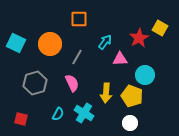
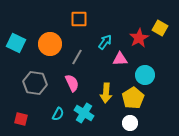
gray hexagon: rotated 25 degrees clockwise
yellow pentagon: moved 1 px right, 2 px down; rotated 20 degrees clockwise
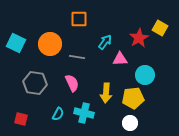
gray line: rotated 70 degrees clockwise
yellow pentagon: rotated 25 degrees clockwise
cyan cross: rotated 18 degrees counterclockwise
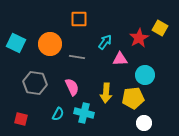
pink semicircle: moved 4 px down
white circle: moved 14 px right
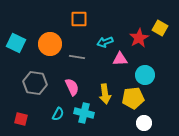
cyan arrow: rotated 147 degrees counterclockwise
yellow arrow: moved 1 px left, 1 px down; rotated 12 degrees counterclockwise
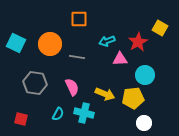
red star: moved 1 px left, 4 px down
cyan arrow: moved 2 px right, 1 px up
yellow arrow: rotated 60 degrees counterclockwise
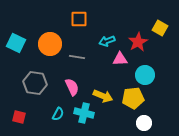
yellow arrow: moved 2 px left, 2 px down
red square: moved 2 px left, 2 px up
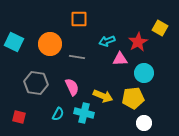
cyan square: moved 2 px left, 1 px up
cyan circle: moved 1 px left, 2 px up
gray hexagon: moved 1 px right
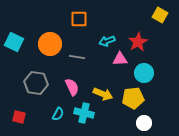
yellow square: moved 13 px up
yellow arrow: moved 2 px up
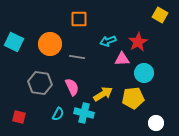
cyan arrow: moved 1 px right
pink triangle: moved 2 px right
gray hexagon: moved 4 px right
yellow arrow: rotated 54 degrees counterclockwise
white circle: moved 12 px right
